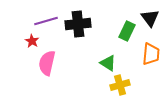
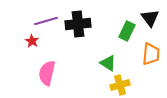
pink semicircle: moved 10 px down
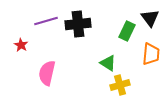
red star: moved 11 px left, 4 px down
